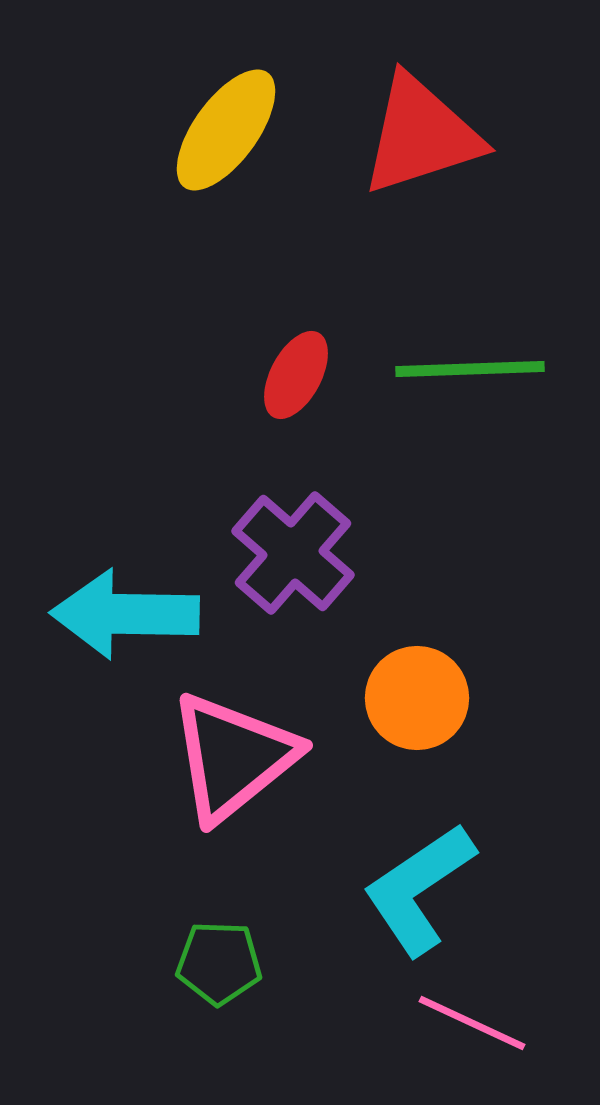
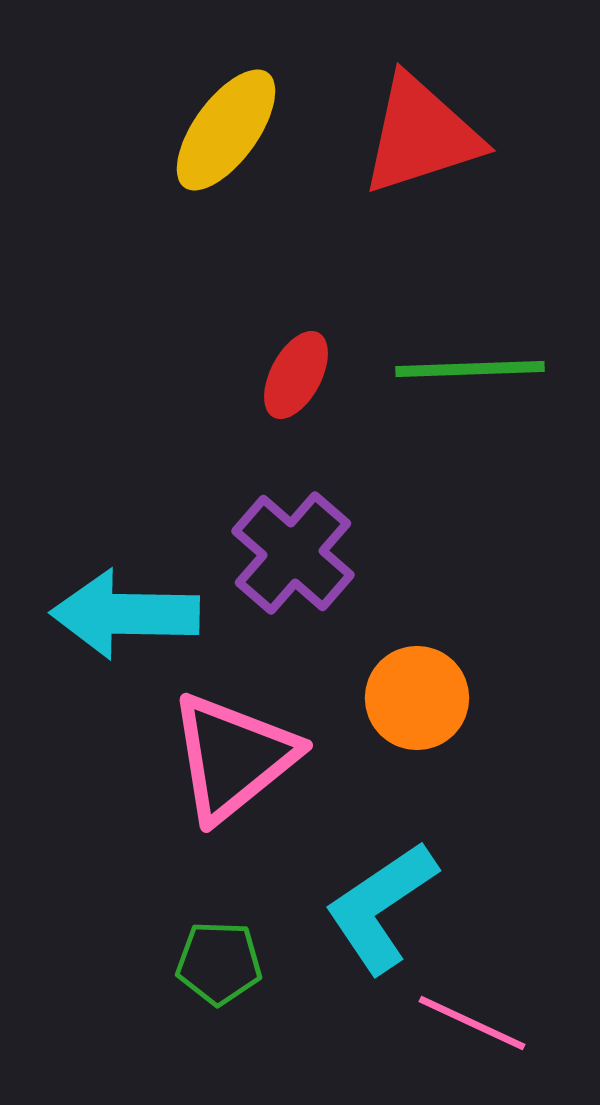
cyan L-shape: moved 38 px left, 18 px down
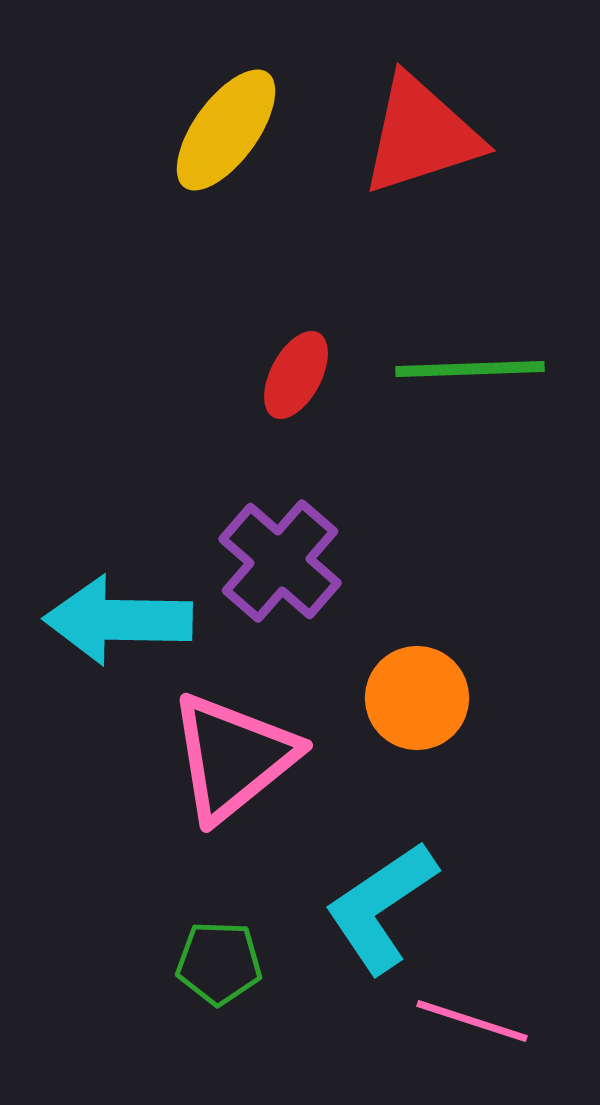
purple cross: moved 13 px left, 8 px down
cyan arrow: moved 7 px left, 6 px down
pink line: moved 2 px up; rotated 7 degrees counterclockwise
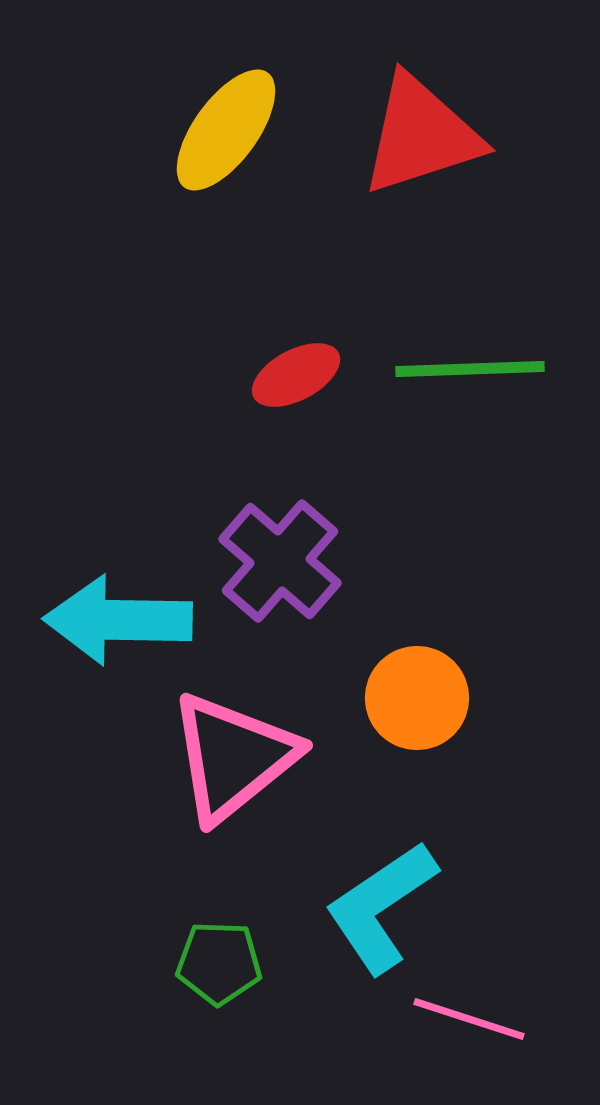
red ellipse: rotated 34 degrees clockwise
pink line: moved 3 px left, 2 px up
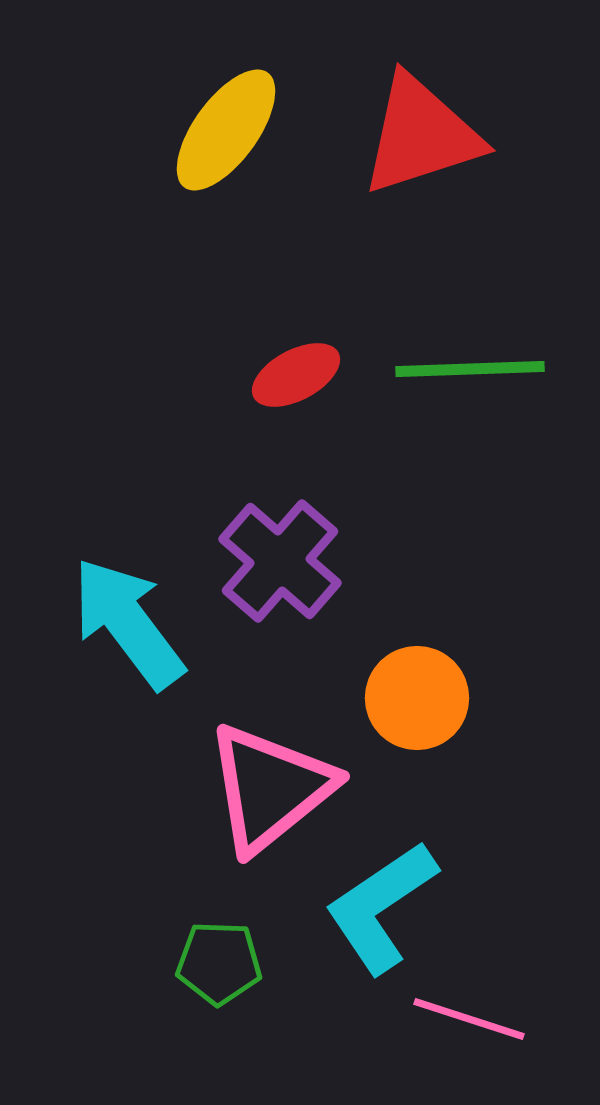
cyan arrow: moved 10 px right, 3 px down; rotated 52 degrees clockwise
pink triangle: moved 37 px right, 31 px down
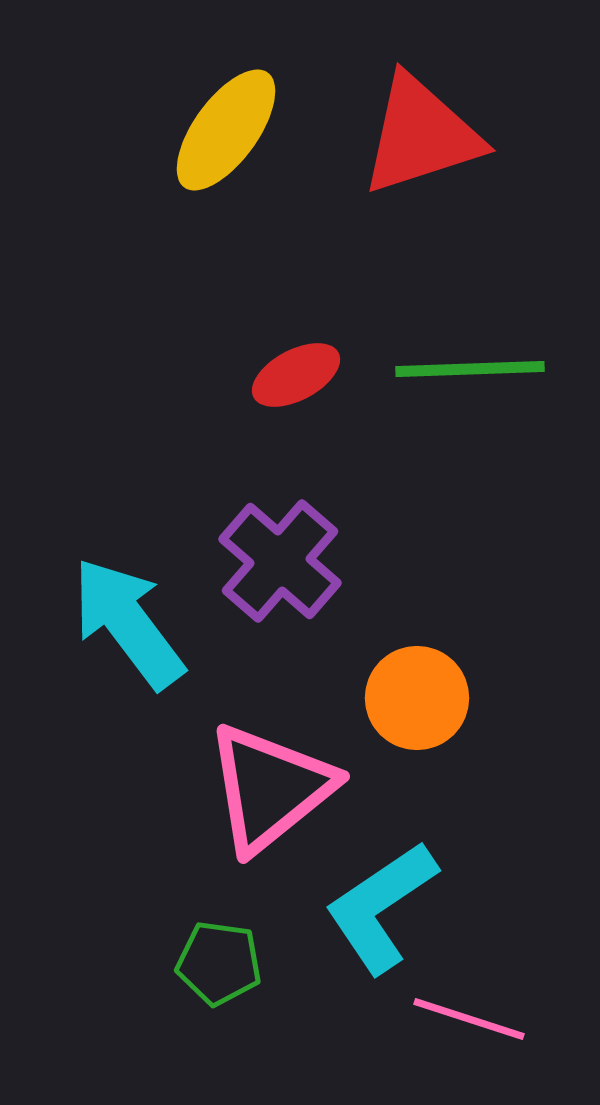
green pentagon: rotated 6 degrees clockwise
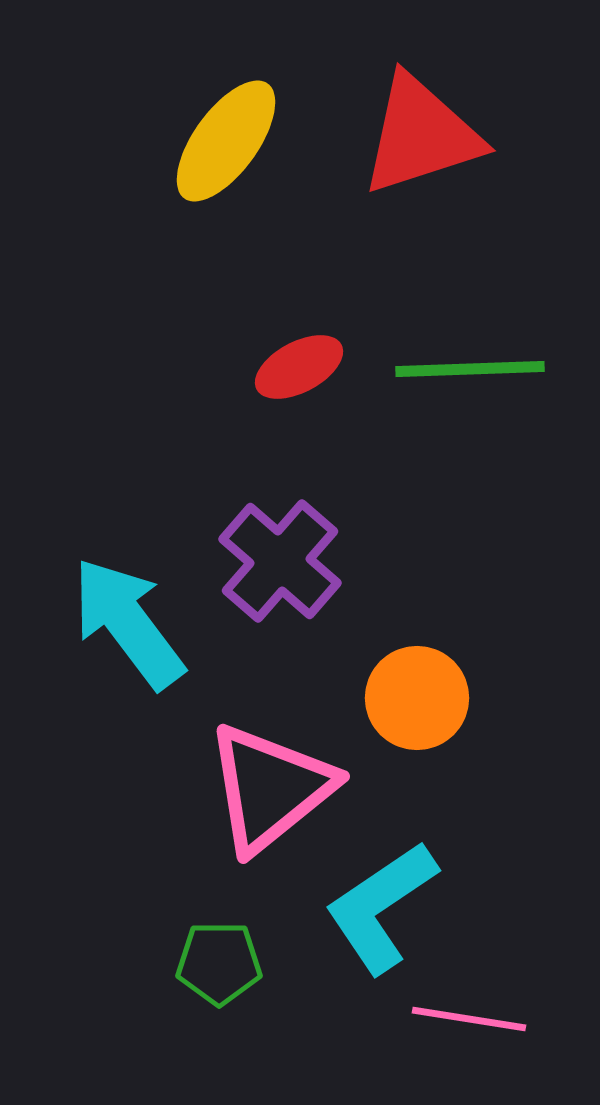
yellow ellipse: moved 11 px down
red ellipse: moved 3 px right, 8 px up
green pentagon: rotated 8 degrees counterclockwise
pink line: rotated 9 degrees counterclockwise
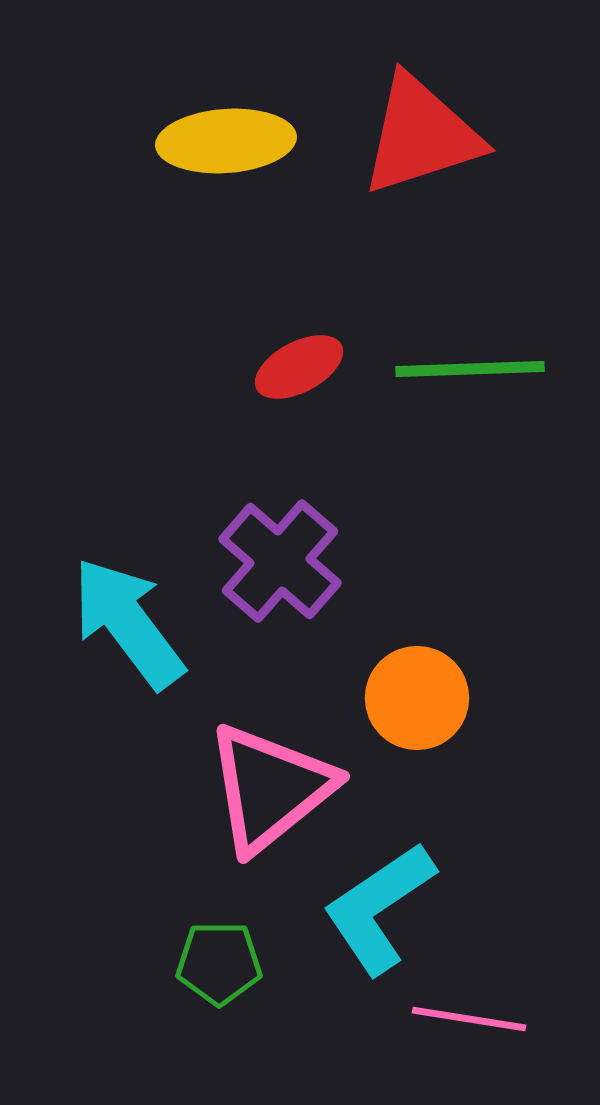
yellow ellipse: rotated 50 degrees clockwise
cyan L-shape: moved 2 px left, 1 px down
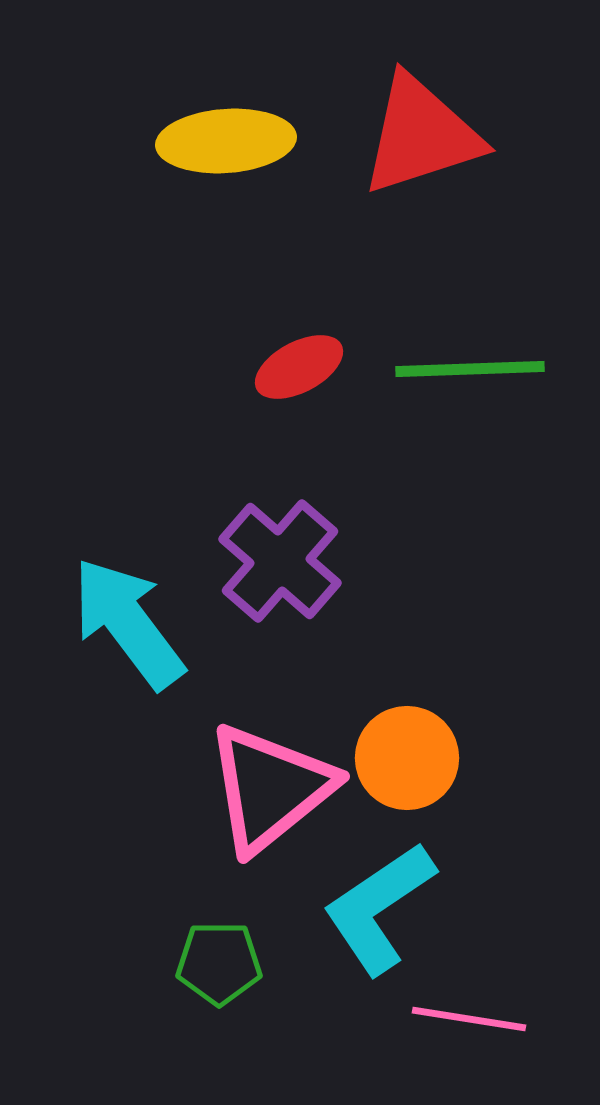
orange circle: moved 10 px left, 60 px down
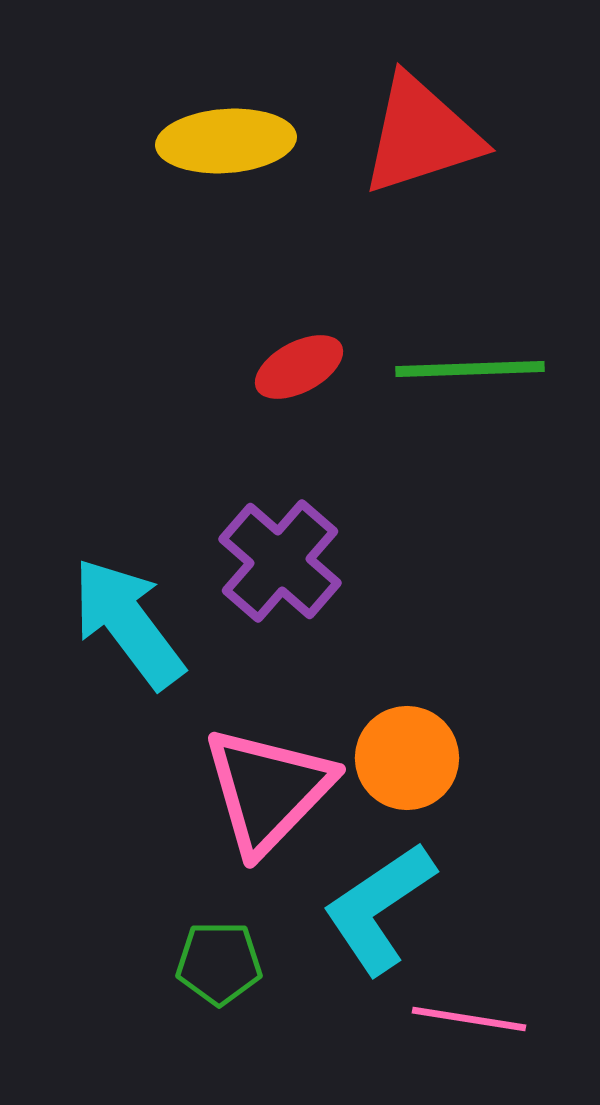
pink triangle: moved 2 px left, 2 px down; rotated 7 degrees counterclockwise
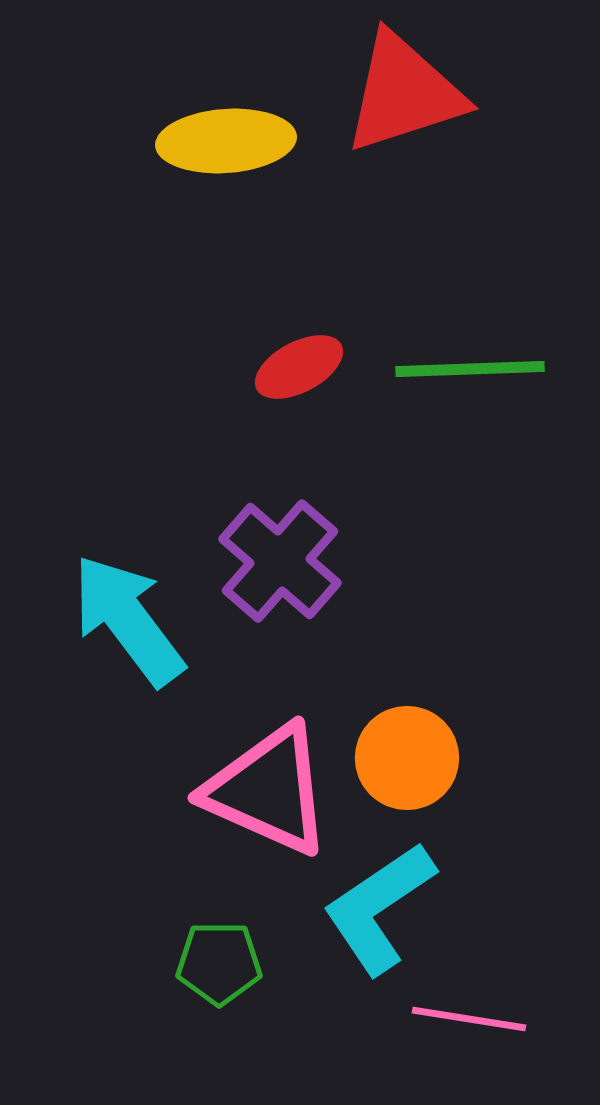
red triangle: moved 17 px left, 42 px up
cyan arrow: moved 3 px up
pink triangle: rotated 50 degrees counterclockwise
